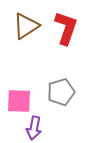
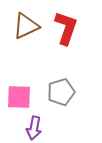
brown triangle: rotated 8 degrees clockwise
pink square: moved 4 px up
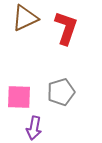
brown triangle: moved 1 px left, 8 px up
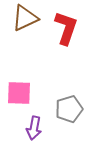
gray pentagon: moved 8 px right, 17 px down
pink square: moved 4 px up
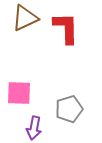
red L-shape: rotated 20 degrees counterclockwise
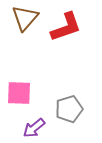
brown triangle: rotated 24 degrees counterclockwise
red L-shape: moved 1 px up; rotated 72 degrees clockwise
purple arrow: rotated 40 degrees clockwise
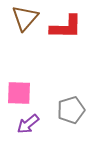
red L-shape: rotated 20 degrees clockwise
gray pentagon: moved 2 px right, 1 px down
purple arrow: moved 6 px left, 4 px up
